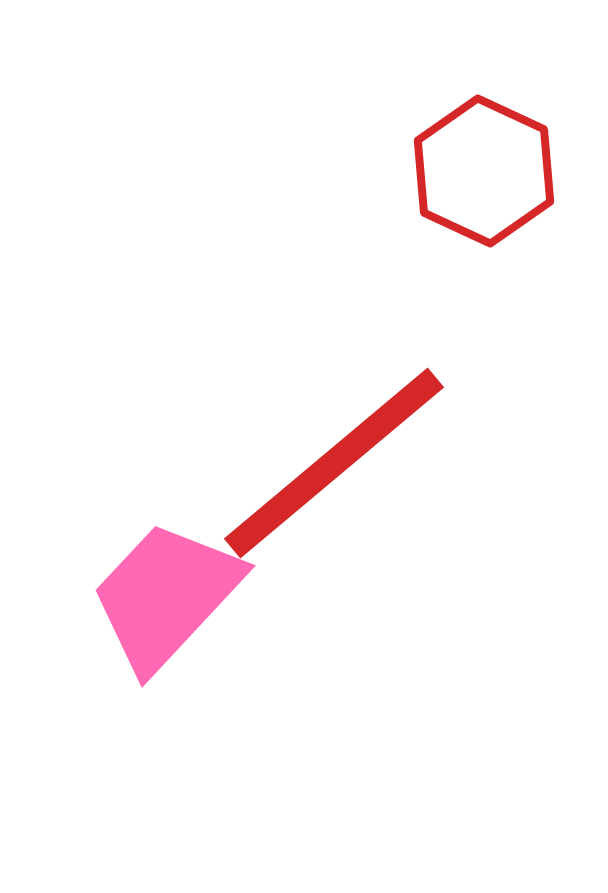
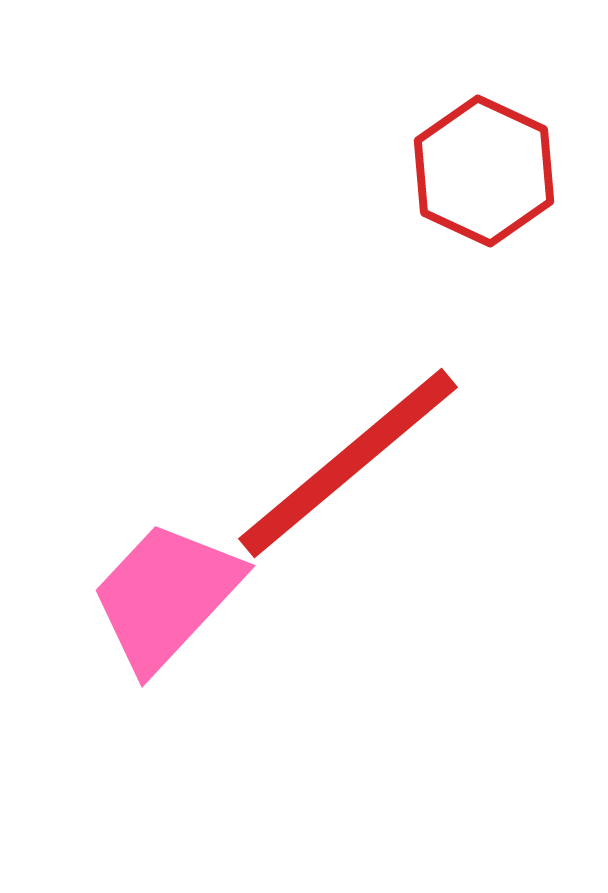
red line: moved 14 px right
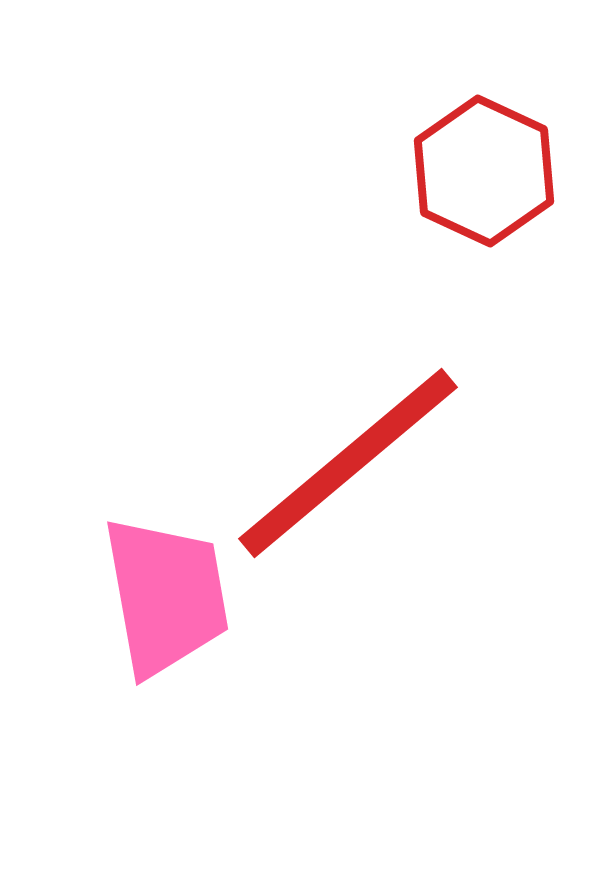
pink trapezoid: rotated 127 degrees clockwise
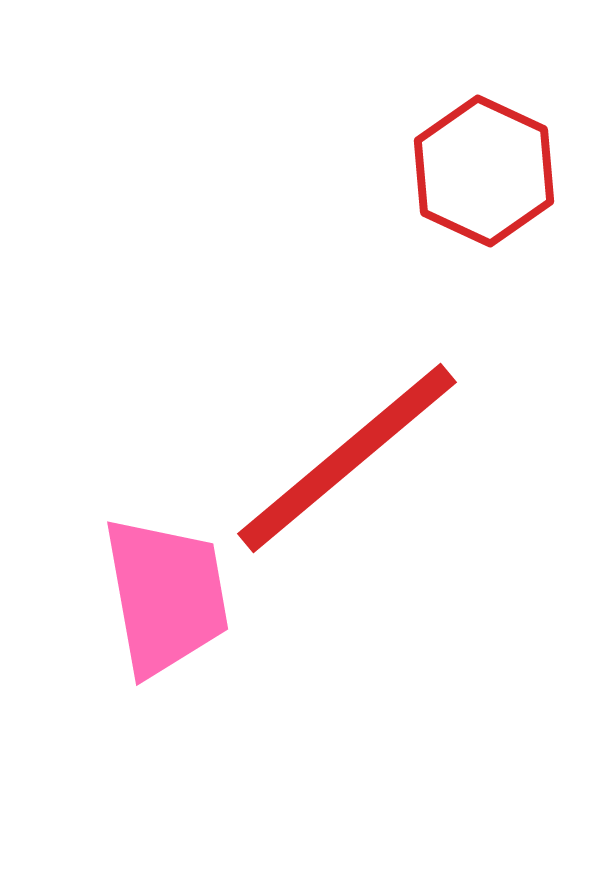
red line: moved 1 px left, 5 px up
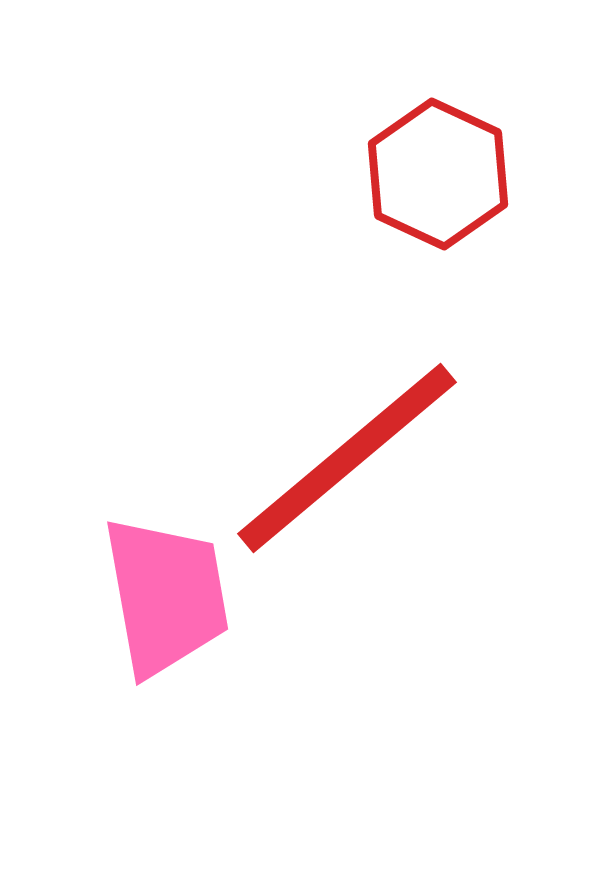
red hexagon: moved 46 px left, 3 px down
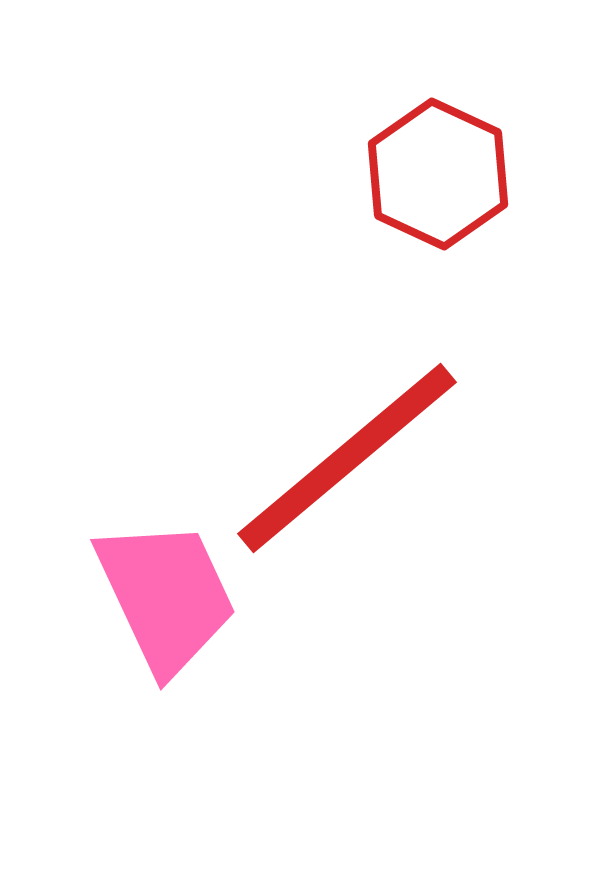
pink trapezoid: rotated 15 degrees counterclockwise
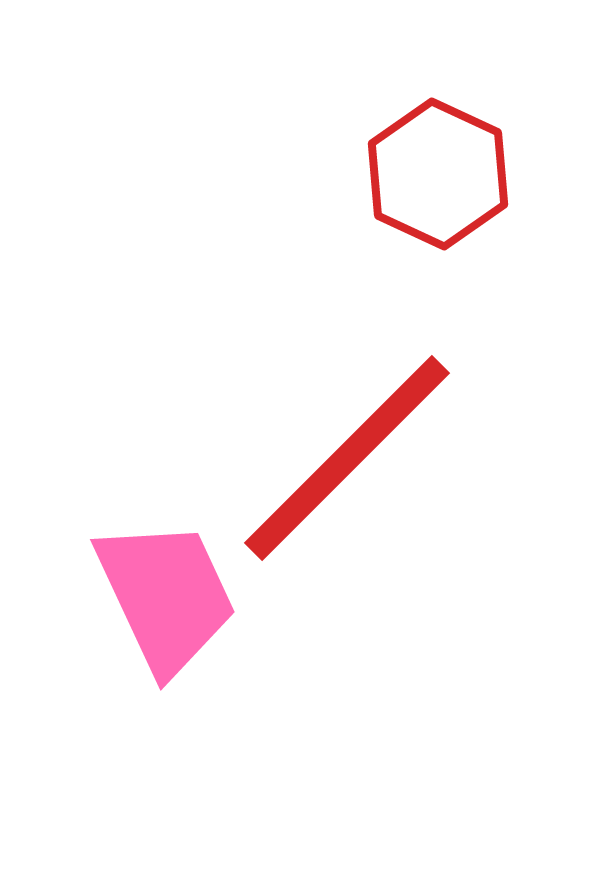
red line: rotated 5 degrees counterclockwise
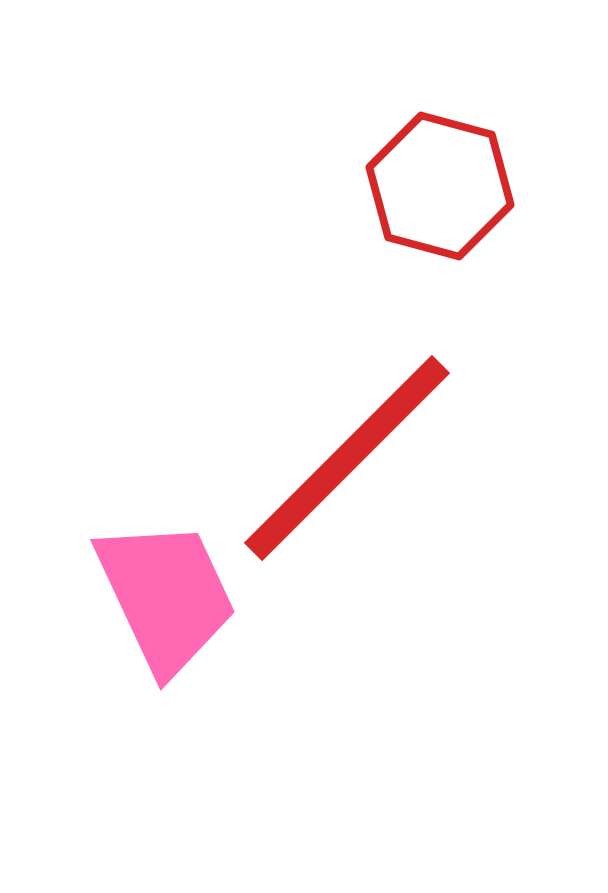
red hexagon: moved 2 px right, 12 px down; rotated 10 degrees counterclockwise
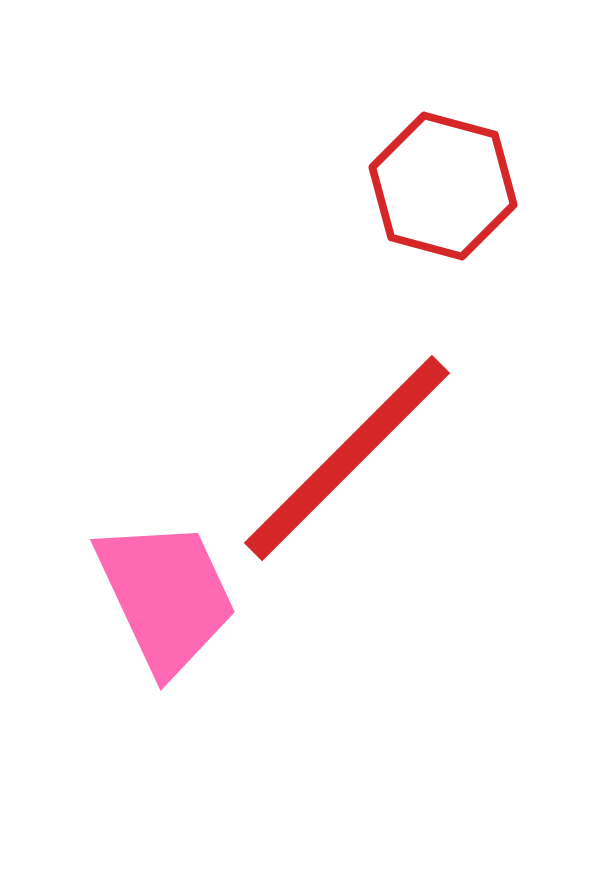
red hexagon: moved 3 px right
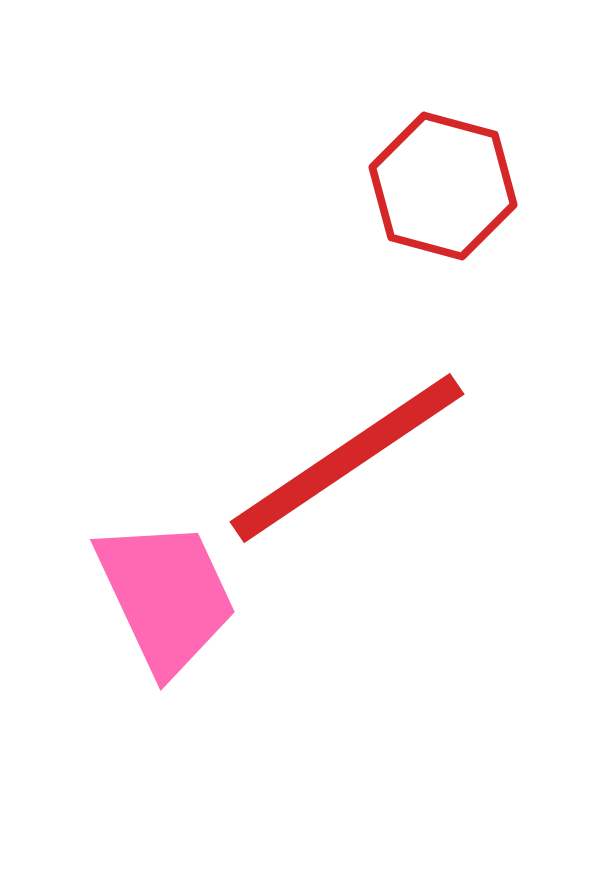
red line: rotated 11 degrees clockwise
